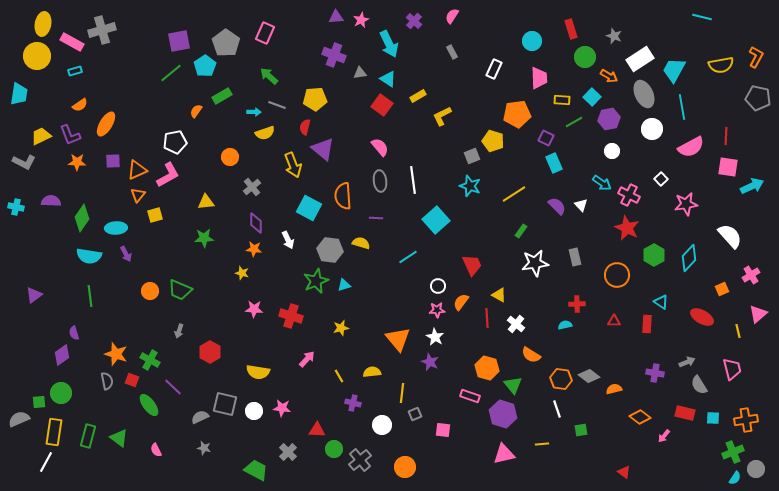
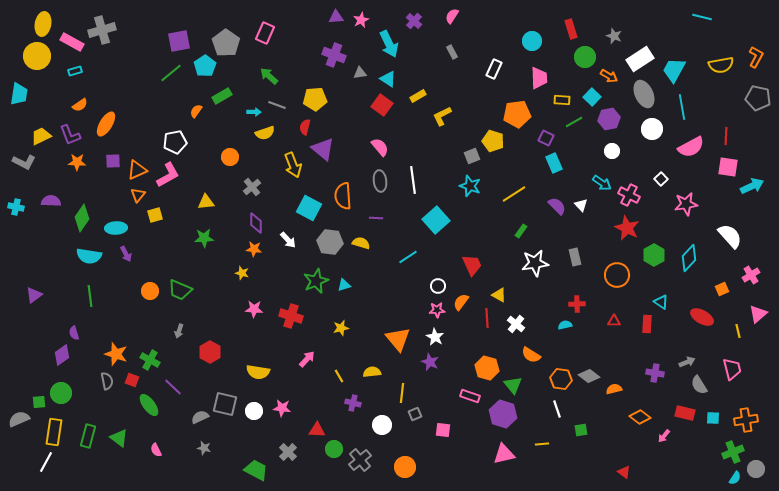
white arrow at (288, 240): rotated 18 degrees counterclockwise
gray hexagon at (330, 250): moved 8 px up
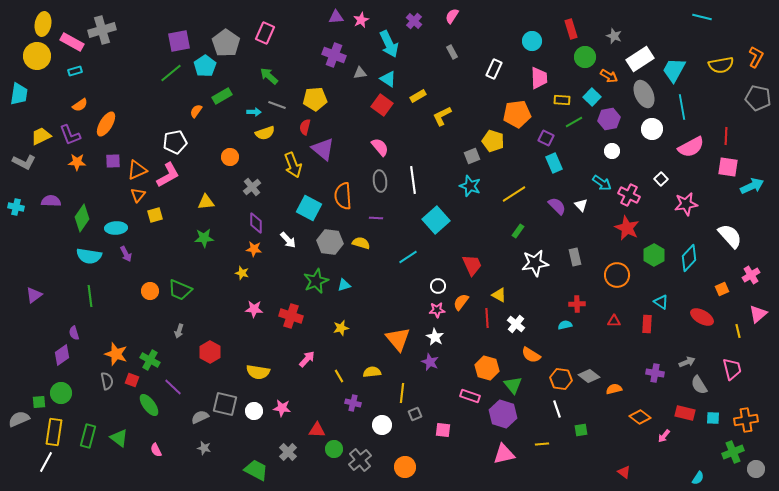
green rectangle at (521, 231): moved 3 px left
cyan semicircle at (735, 478): moved 37 px left
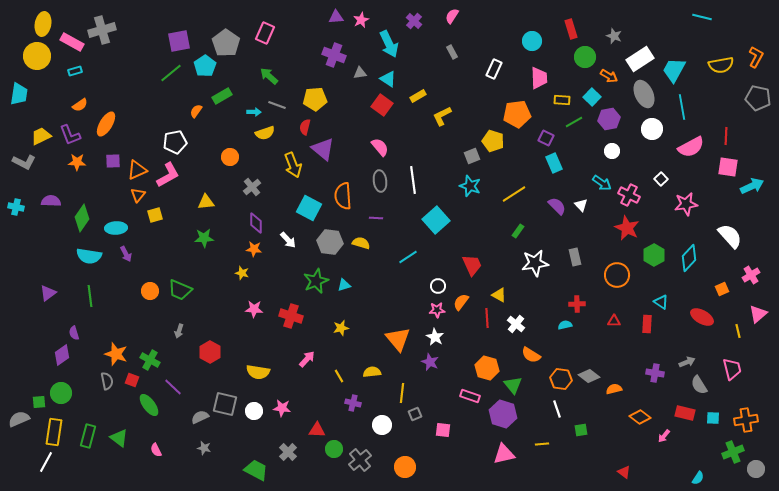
purple triangle at (34, 295): moved 14 px right, 2 px up
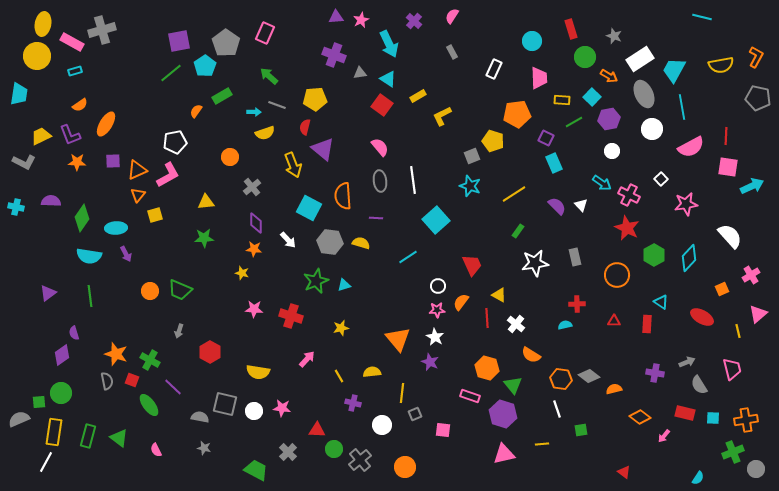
gray semicircle at (200, 417): rotated 36 degrees clockwise
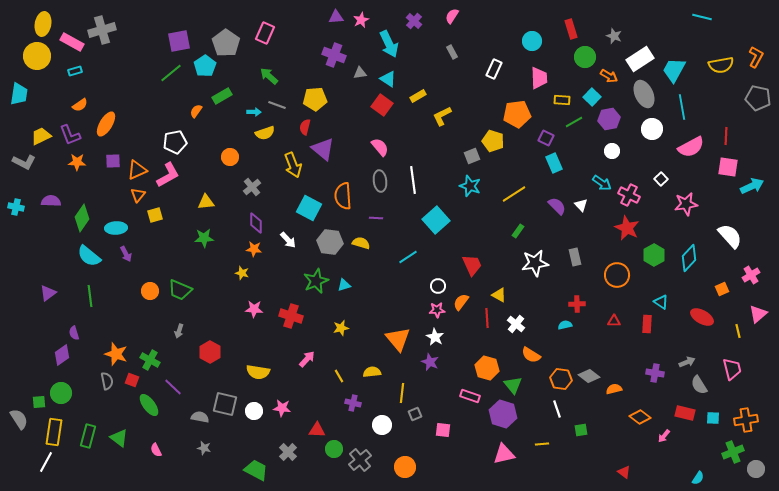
cyan semicircle at (89, 256): rotated 30 degrees clockwise
gray semicircle at (19, 419): rotated 80 degrees clockwise
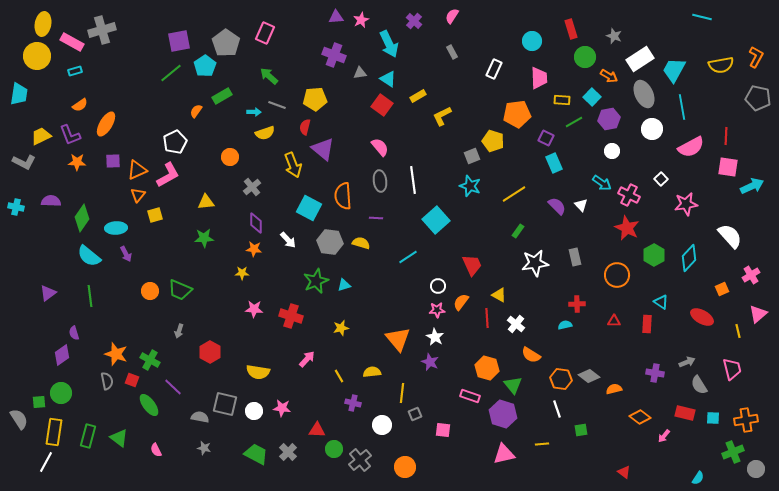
white pentagon at (175, 142): rotated 15 degrees counterclockwise
yellow star at (242, 273): rotated 16 degrees counterclockwise
green trapezoid at (256, 470): moved 16 px up
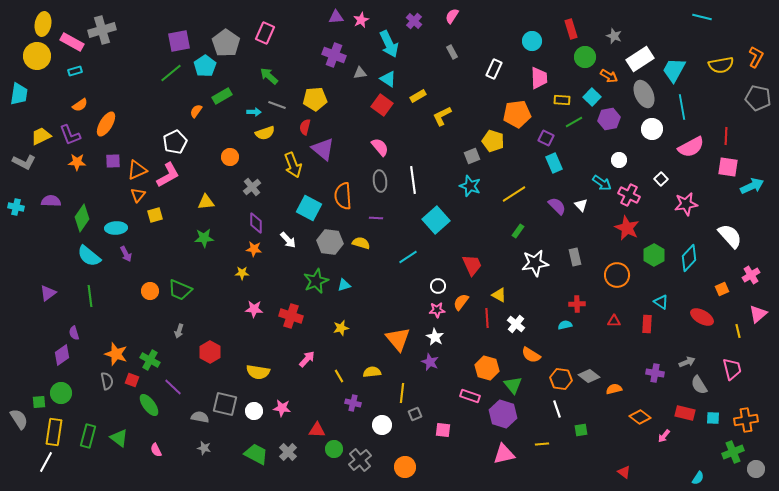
white circle at (612, 151): moved 7 px right, 9 px down
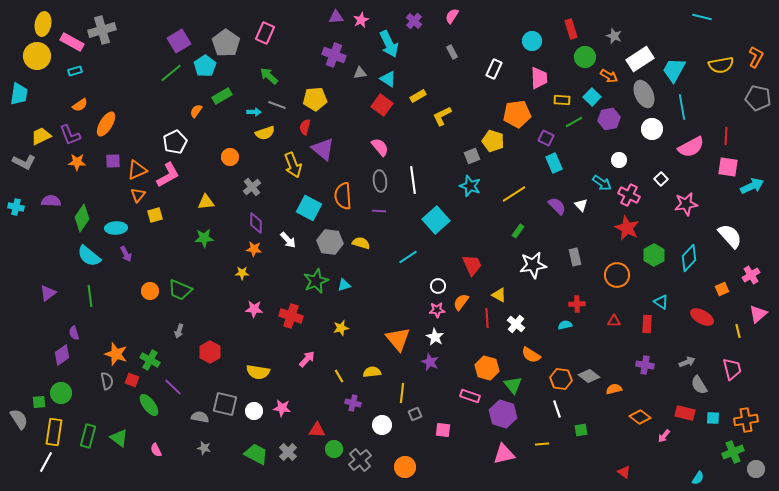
purple square at (179, 41): rotated 20 degrees counterclockwise
purple line at (376, 218): moved 3 px right, 7 px up
white star at (535, 263): moved 2 px left, 2 px down
purple cross at (655, 373): moved 10 px left, 8 px up
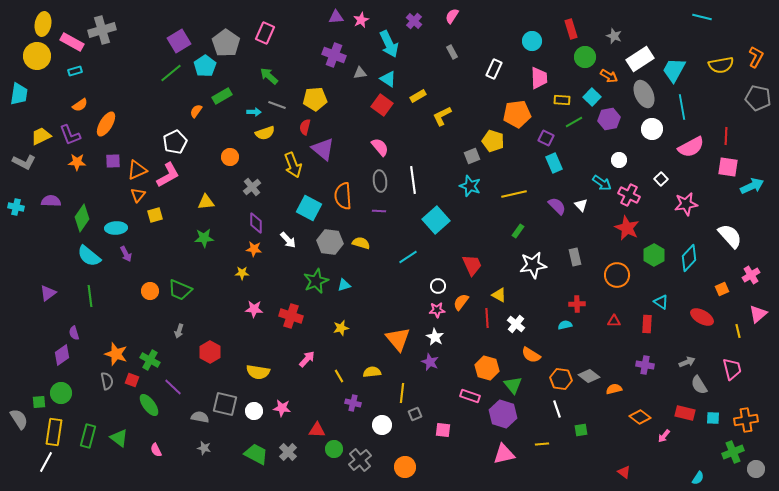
yellow line at (514, 194): rotated 20 degrees clockwise
